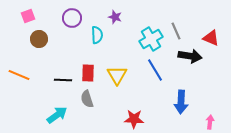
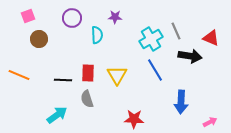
purple star: rotated 16 degrees counterclockwise
pink arrow: rotated 56 degrees clockwise
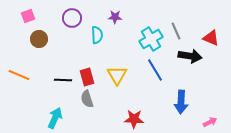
red rectangle: moved 1 px left, 4 px down; rotated 18 degrees counterclockwise
cyan arrow: moved 2 px left, 3 px down; rotated 30 degrees counterclockwise
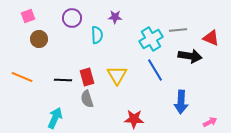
gray line: moved 2 px right, 1 px up; rotated 72 degrees counterclockwise
orange line: moved 3 px right, 2 px down
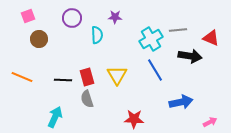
blue arrow: rotated 105 degrees counterclockwise
cyan arrow: moved 1 px up
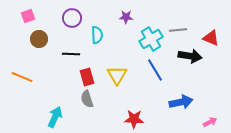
purple star: moved 11 px right
black line: moved 8 px right, 26 px up
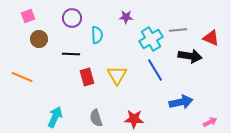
gray semicircle: moved 9 px right, 19 px down
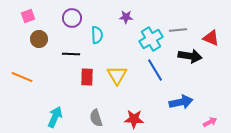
red rectangle: rotated 18 degrees clockwise
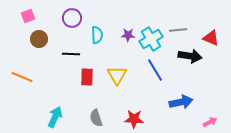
purple star: moved 2 px right, 18 px down
